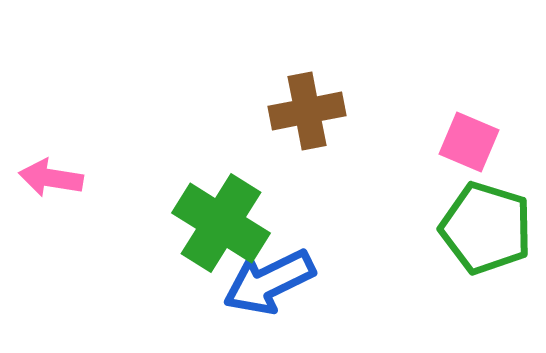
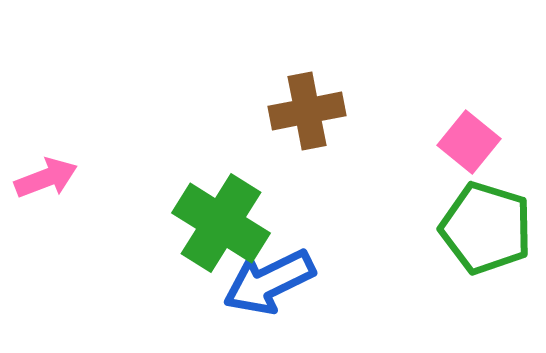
pink square: rotated 16 degrees clockwise
pink arrow: moved 5 px left; rotated 150 degrees clockwise
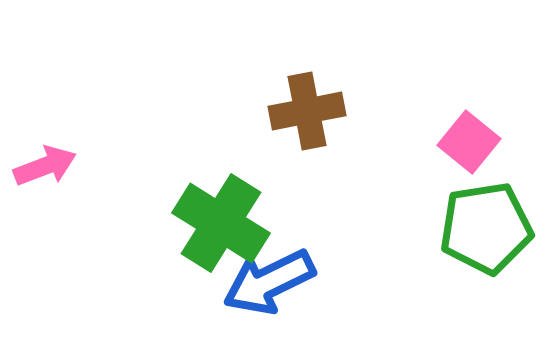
pink arrow: moved 1 px left, 12 px up
green pentagon: rotated 26 degrees counterclockwise
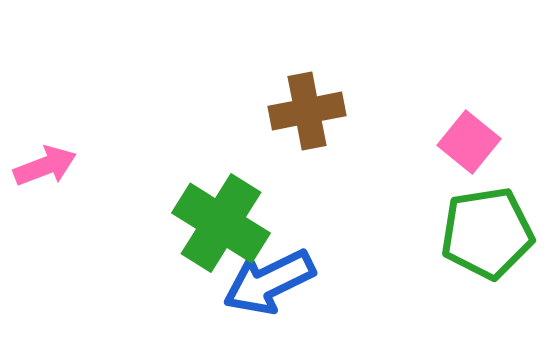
green pentagon: moved 1 px right, 5 px down
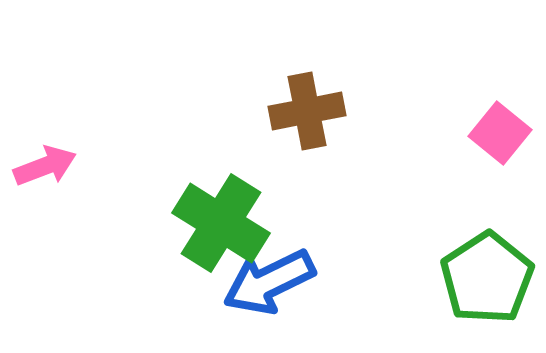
pink square: moved 31 px right, 9 px up
green pentagon: moved 45 px down; rotated 24 degrees counterclockwise
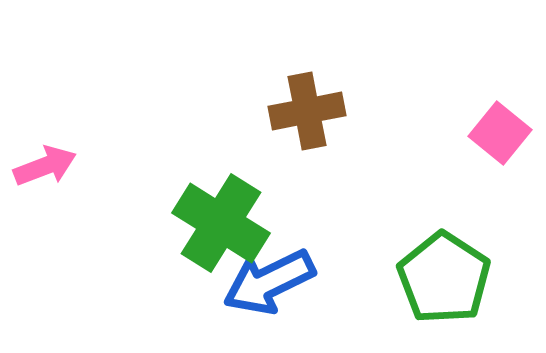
green pentagon: moved 43 px left; rotated 6 degrees counterclockwise
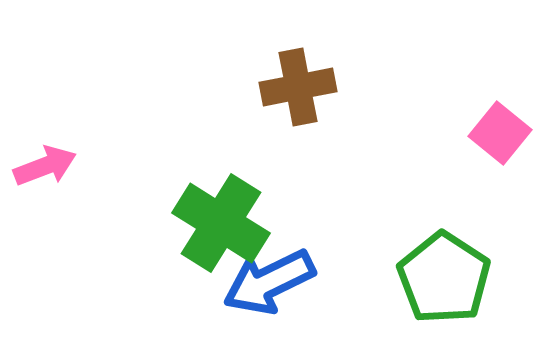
brown cross: moved 9 px left, 24 px up
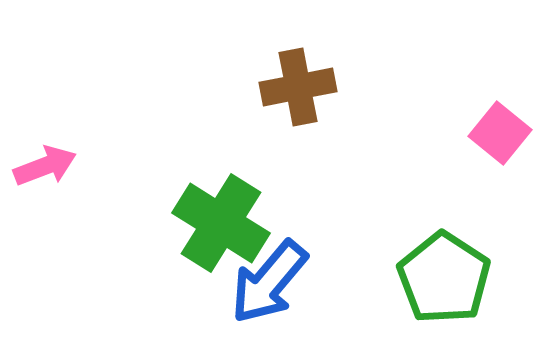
blue arrow: rotated 24 degrees counterclockwise
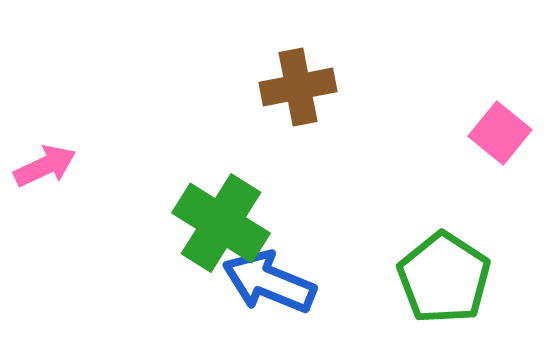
pink arrow: rotated 4 degrees counterclockwise
blue arrow: rotated 72 degrees clockwise
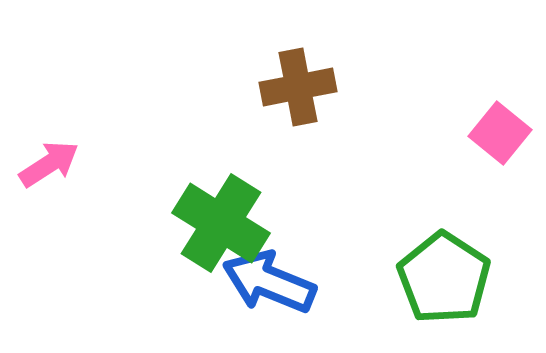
pink arrow: moved 4 px right, 2 px up; rotated 8 degrees counterclockwise
